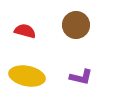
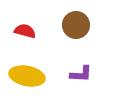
purple L-shape: moved 3 px up; rotated 10 degrees counterclockwise
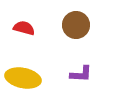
red semicircle: moved 1 px left, 3 px up
yellow ellipse: moved 4 px left, 2 px down
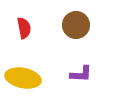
red semicircle: rotated 65 degrees clockwise
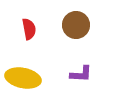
red semicircle: moved 5 px right, 1 px down
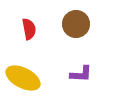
brown circle: moved 1 px up
yellow ellipse: rotated 16 degrees clockwise
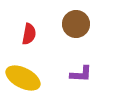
red semicircle: moved 5 px down; rotated 20 degrees clockwise
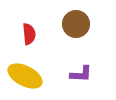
red semicircle: rotated 15 degrees counterclockwise
yellow ellipse: moved 2 px right, 2 px up
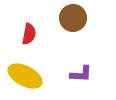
brown circle: moved 3 px left, 6 px up
red semicircle: rotated 15 degrees clockwise
